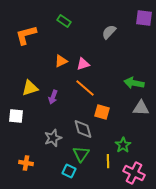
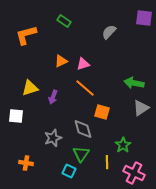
gray triangle: rotated 36 degrees counterclockwise
yellow line: moved 1 px left, 1 px down
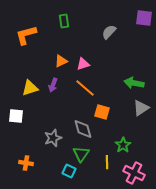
green rectangle: rotated 48 degrees clockwise
purple arrow: moved 12 px up
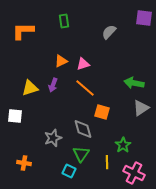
orange L-shape: moved 3 px left, 4 px up; rotated 15 degrees clockwise
white square: moved 1 px left
orange cross: moved 2 px left
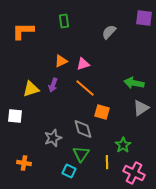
yellow triangle: moved 1 px right, 1 px down
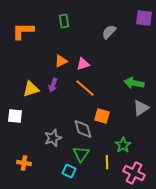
orange square: moved 4 px down
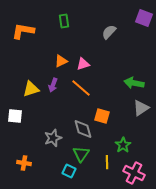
purple square: rotated 12 degrees clockwise
orange L-shape: rotated 10 degrees clockwise
orange line: moved 4 px left
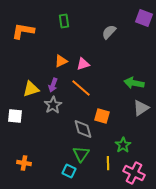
gray star: moved 33 px up; rotated 12 degrees counterclockwise
yellow line: moved 1 px right, 1 px down
